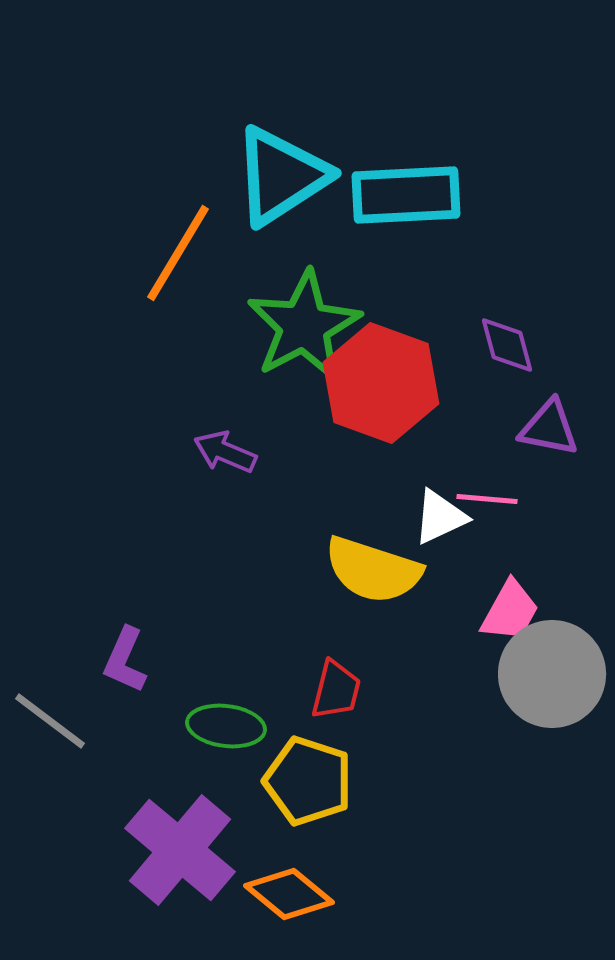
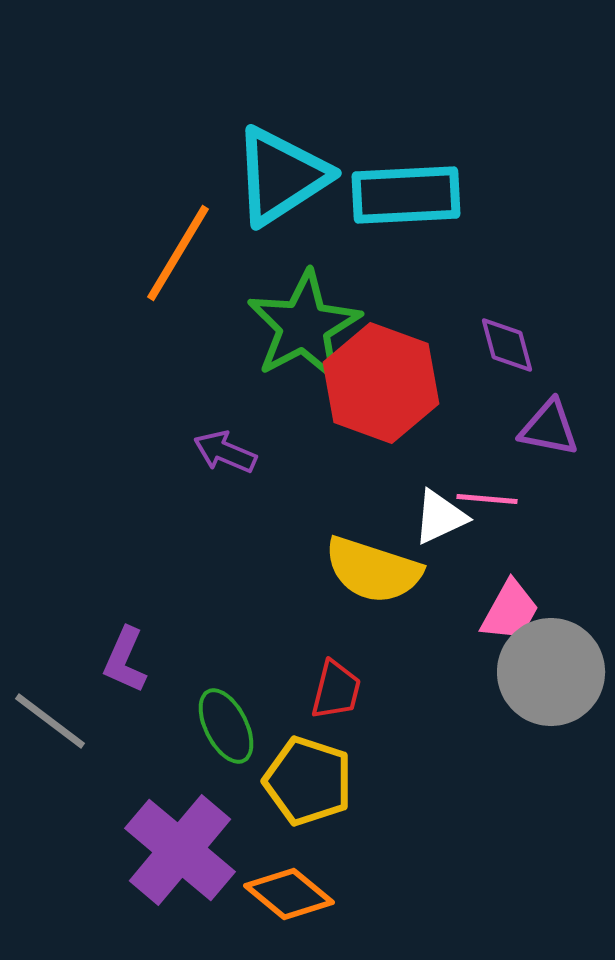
gray circle: moved 1 px left, 2 px up
green ellipse: rotated 56 degrees clockwise
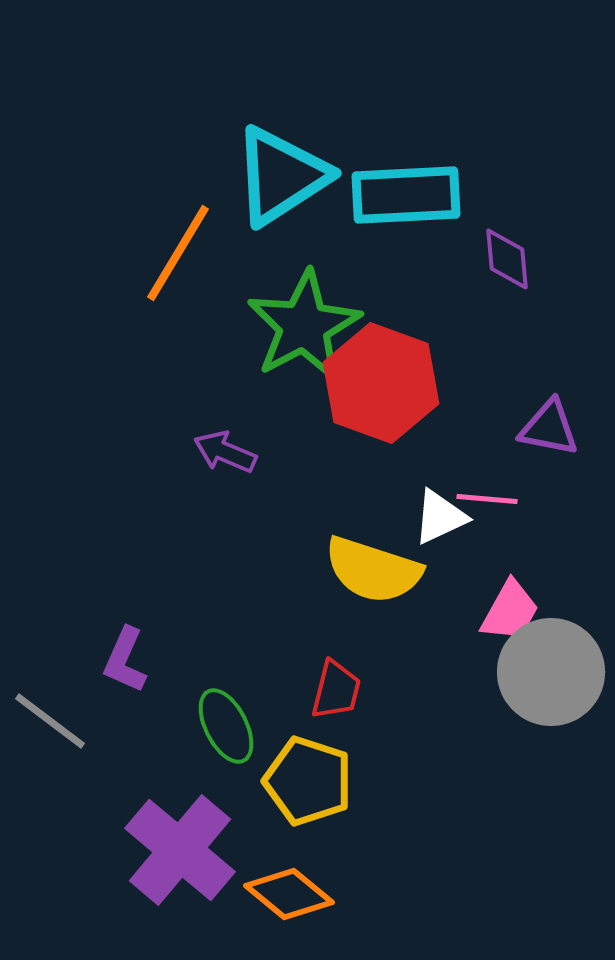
purple diamond: moved 86 px up; rotated 10 degrees clockwise
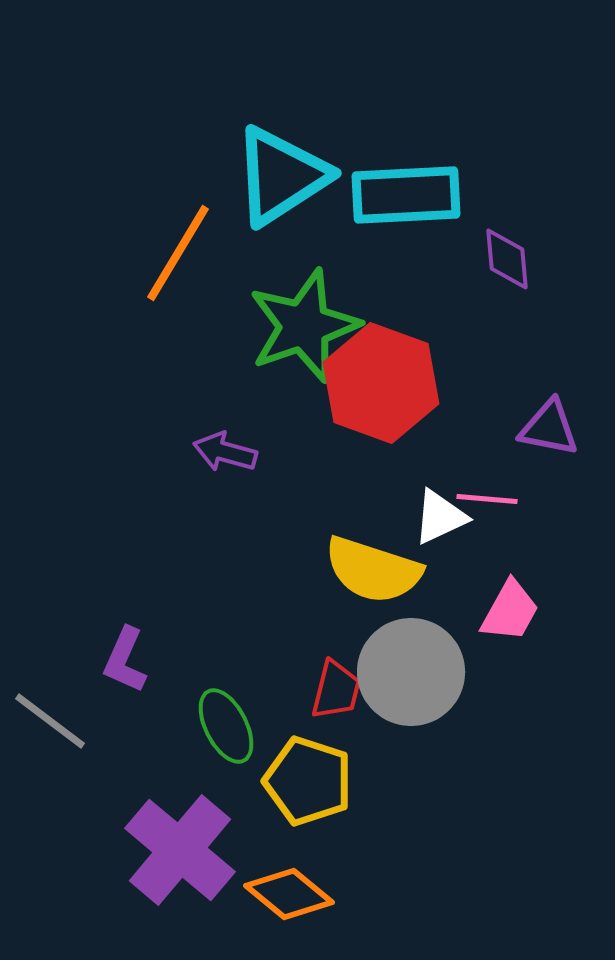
green star: rotated 9 degrees clockwise
purple arrow: rotated 8 degrees counterclockwise
gray circle: moved 140 px left
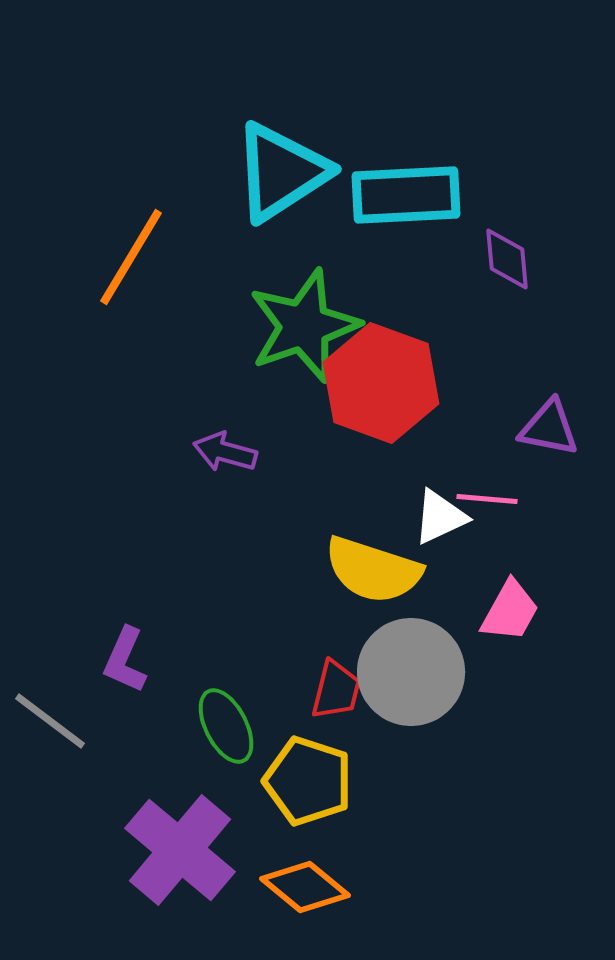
cyan triangle: moved 4 px up
orange line: moved 47 px left, 4 px down
orange diamond: moved 16 px right, 7 px up
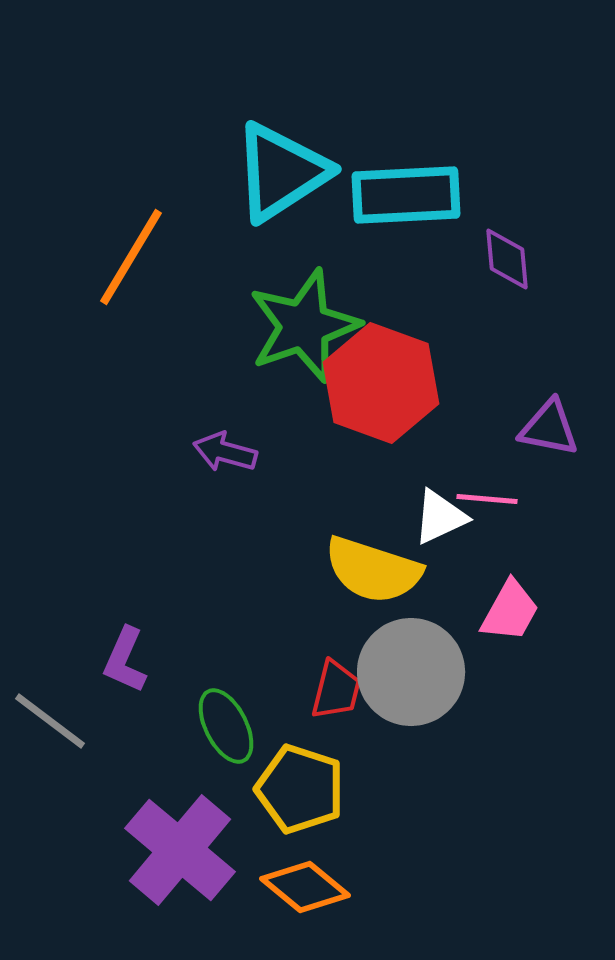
yellow pentagon: moved 8 px left, 8 px down
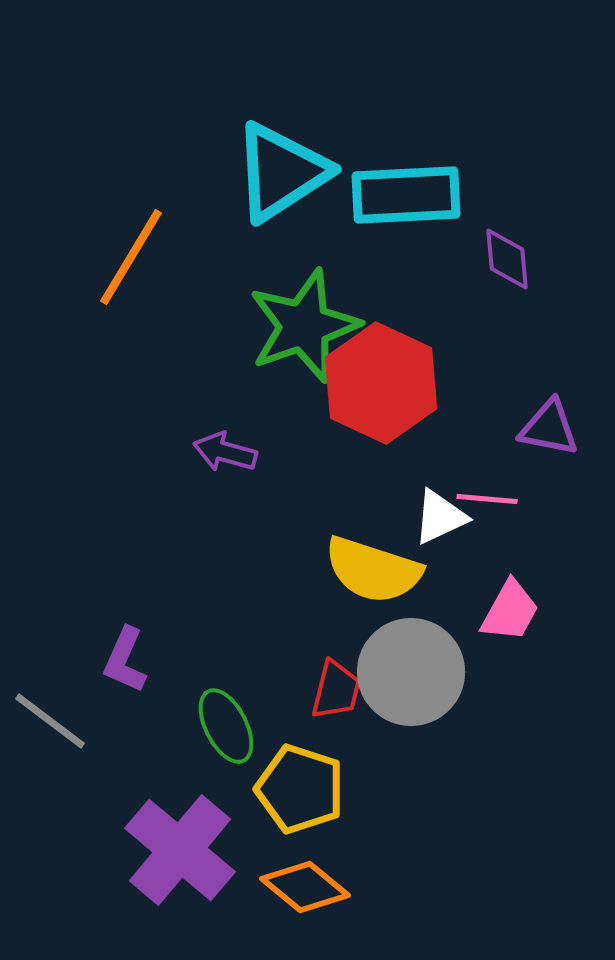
red hexagon: rotated 5 degrees clockwise
